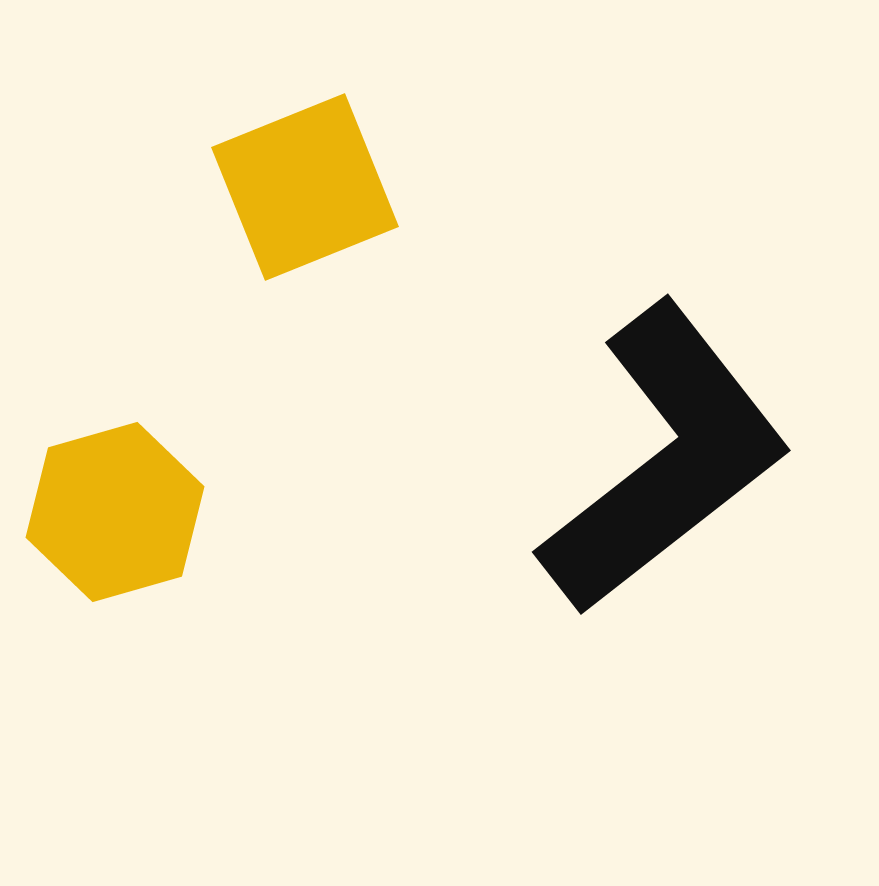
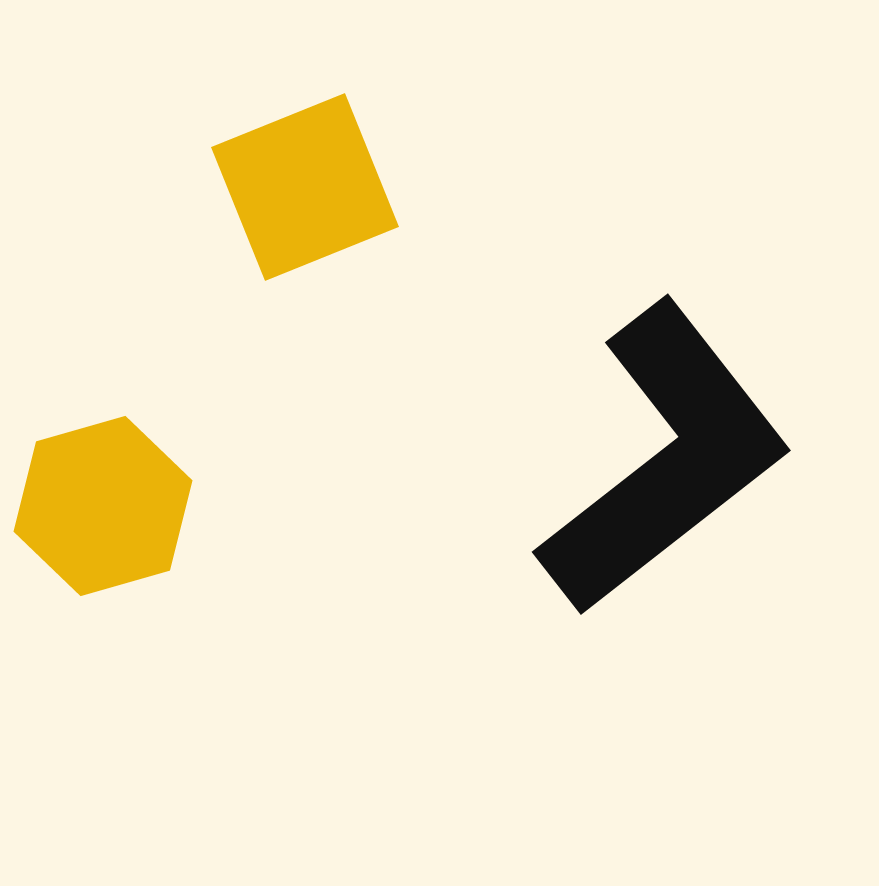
yellow hexagon: moved 12 px left, 6 px up
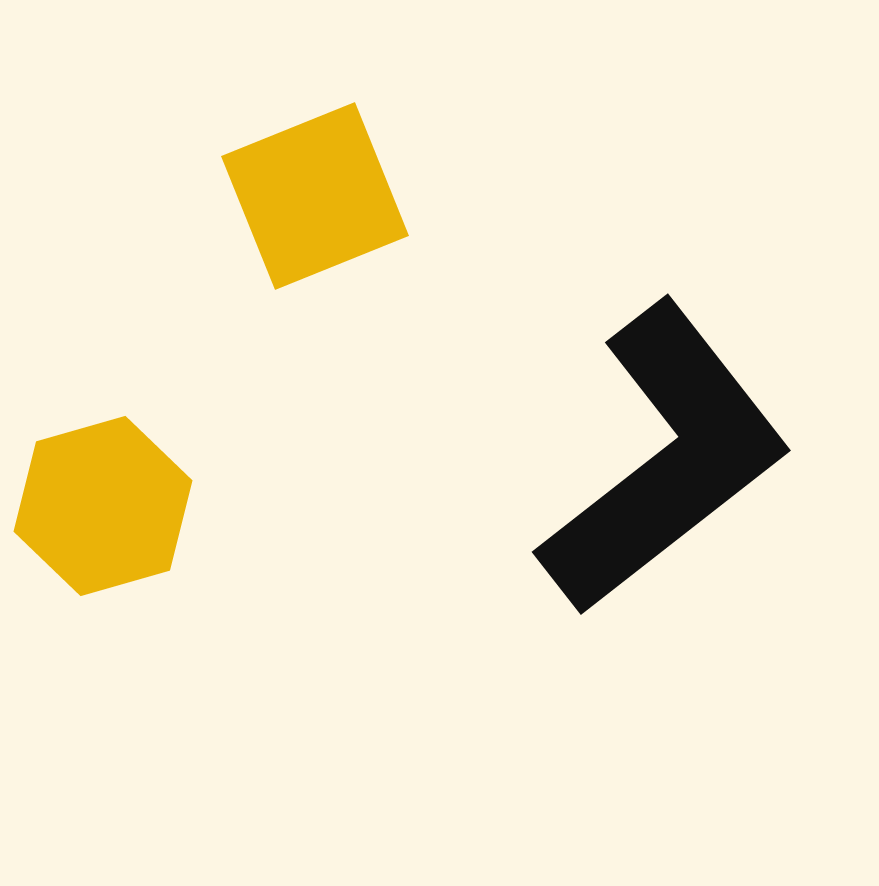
yellow square: moved 10 px right, 9 px down
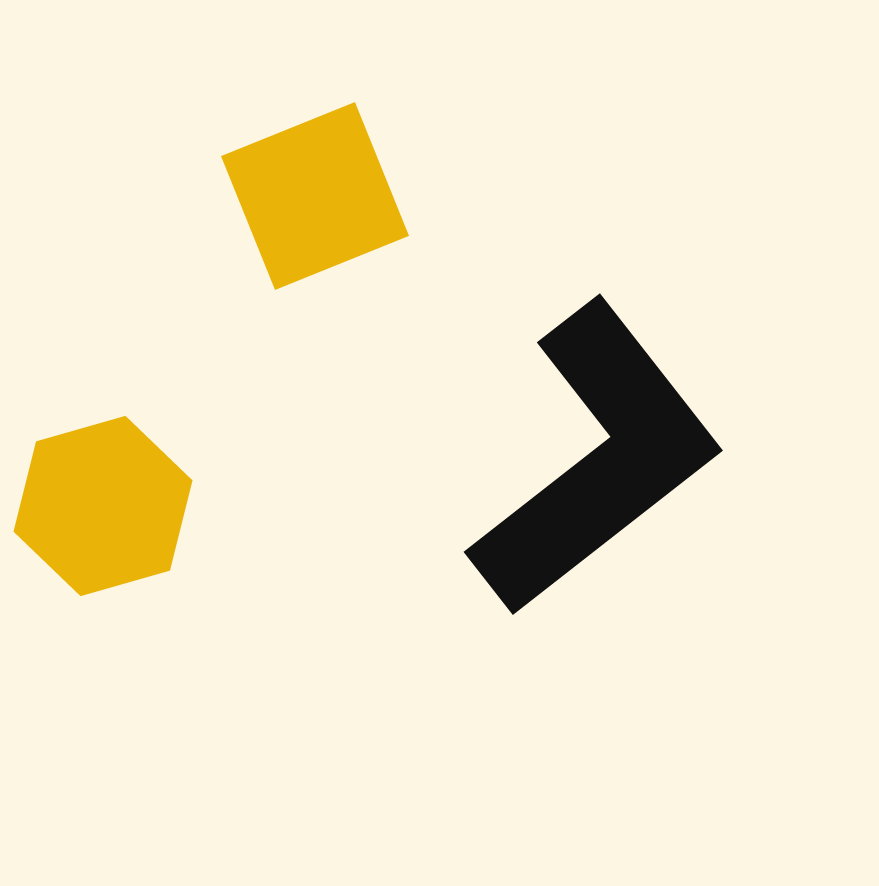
black L-shape: moved 68 px left
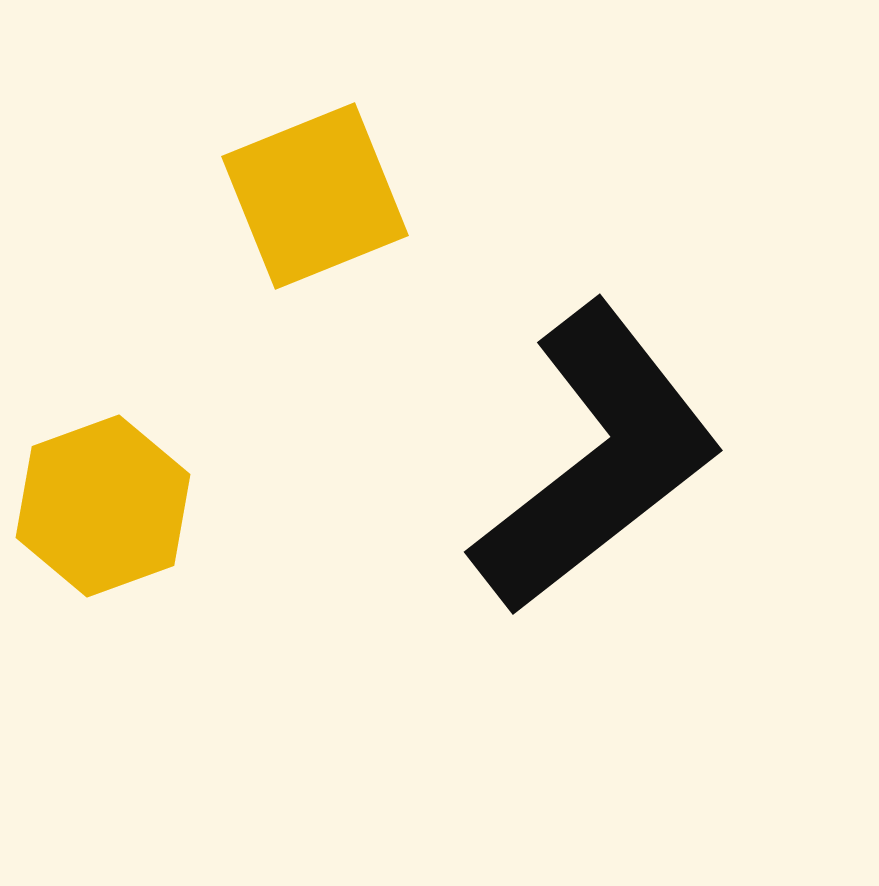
yellow hexagon: rotated 4 degrees counterclockwise
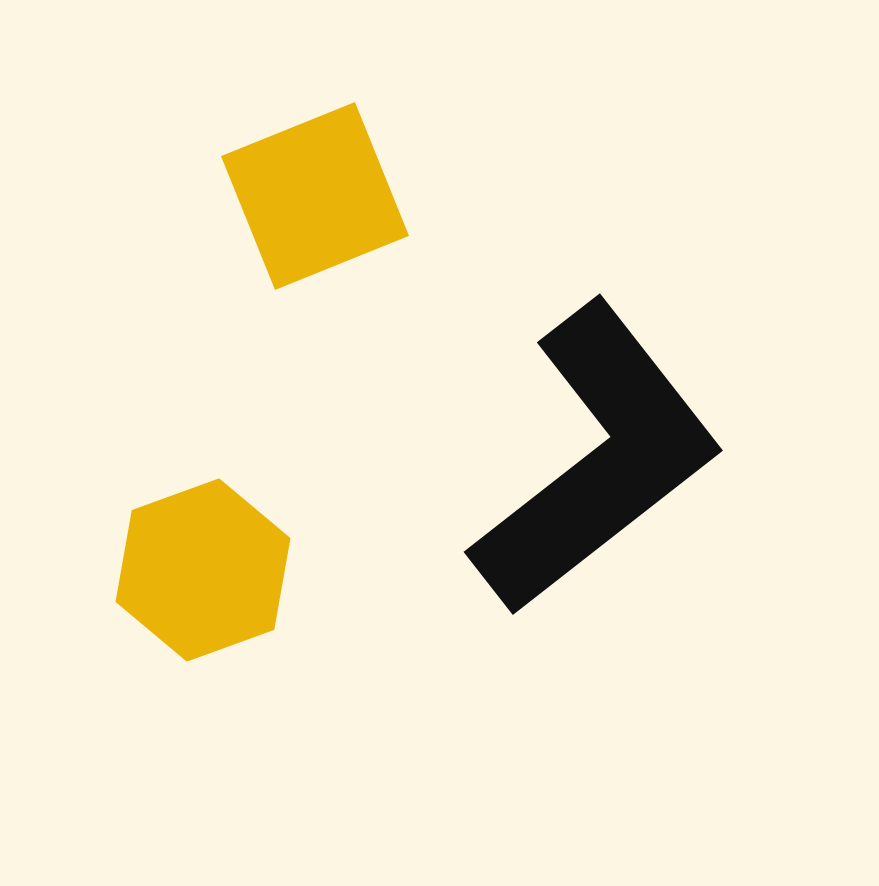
yellow hexagon: moved 100 px right, 64 px down
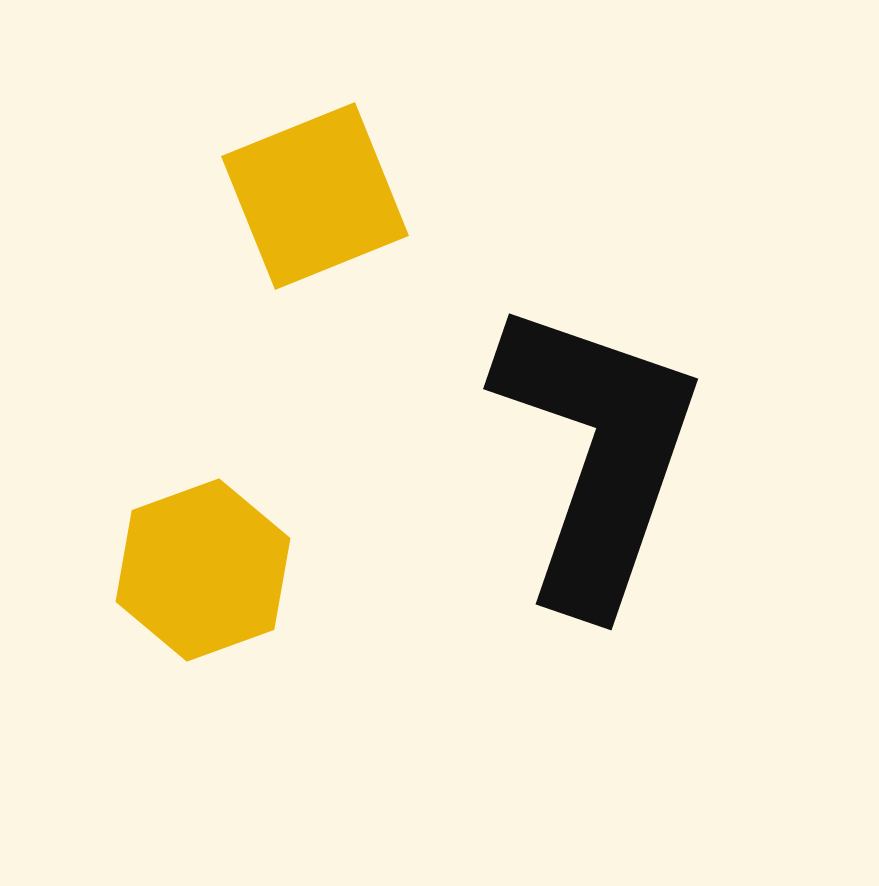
black L-shape: moved 5 px up; rotated 33 degrees counterclockwise
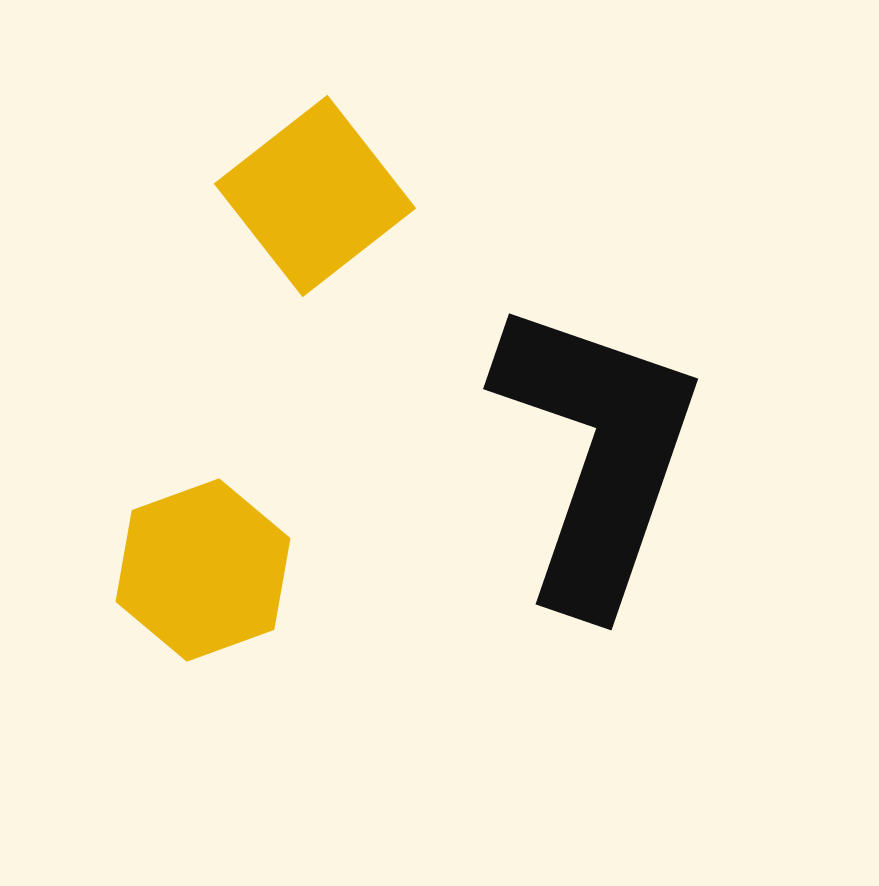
yellow square: rotated 16 degrees counterclockwise
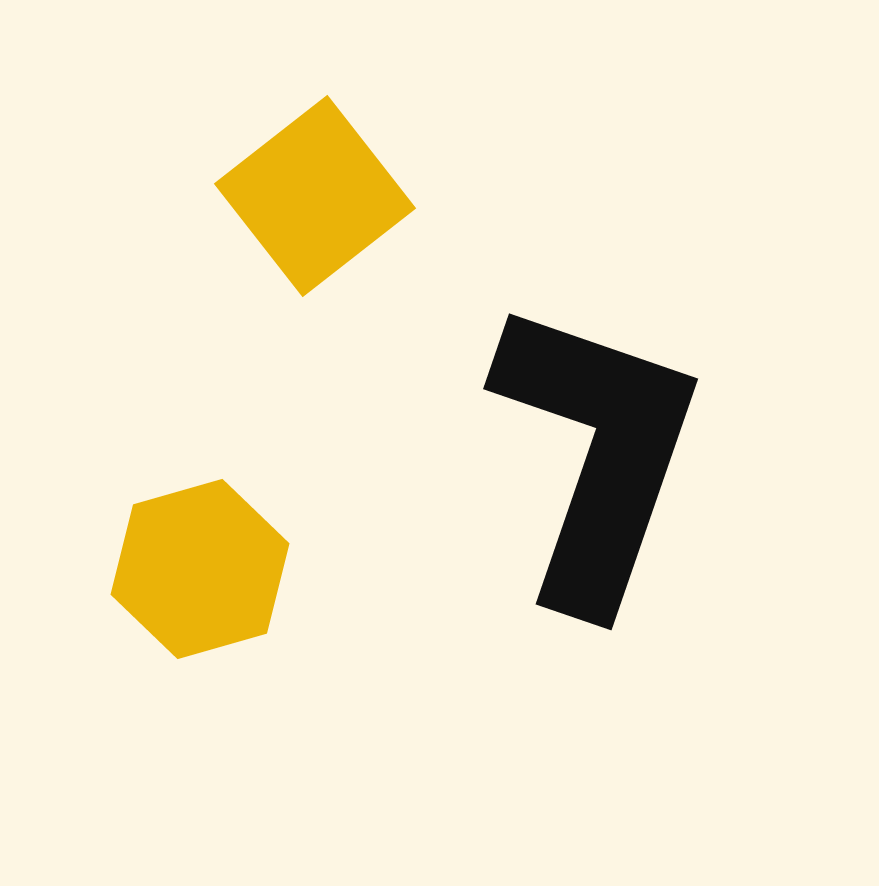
yellow hexagon: moved 3 px left, 1 px up; rotated 4 degrees clockwise
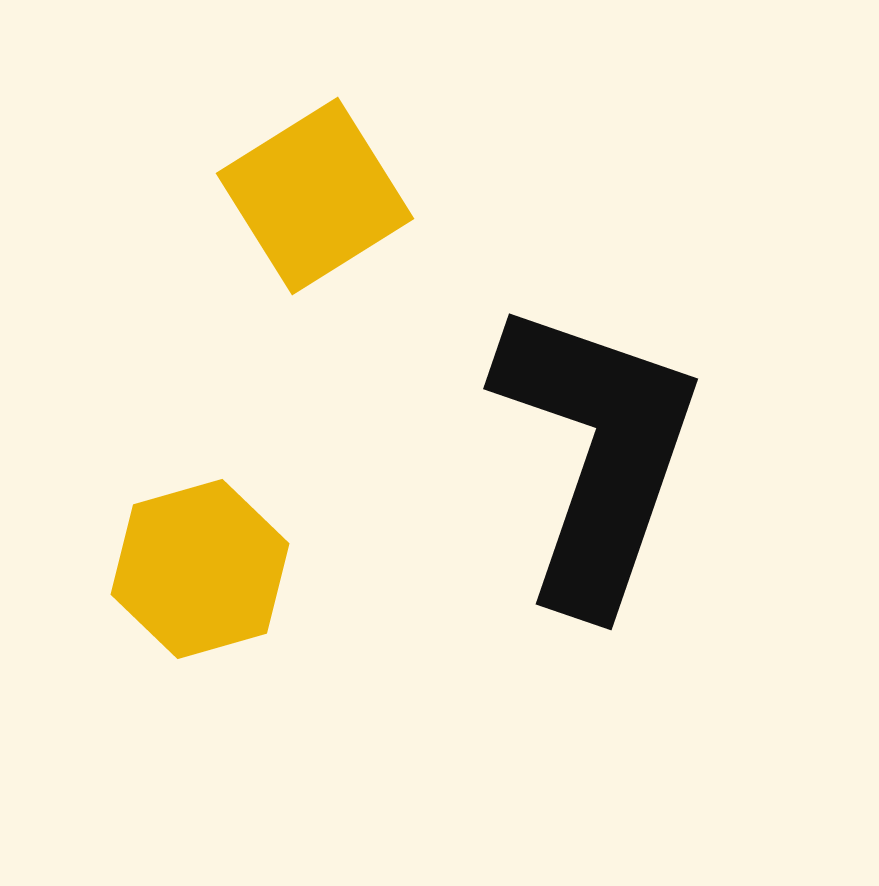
yellow square: rotated 6 degrees clockwise
